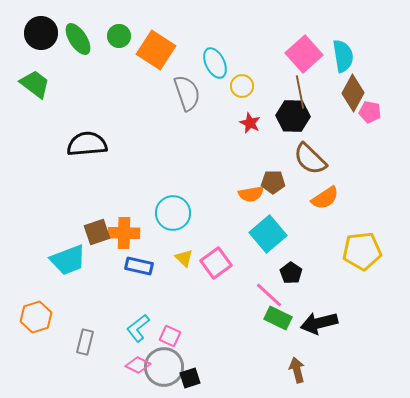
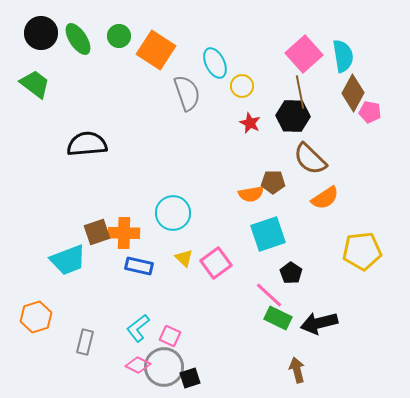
cyan square at (268, 234): rotated 21 degrees clockwise
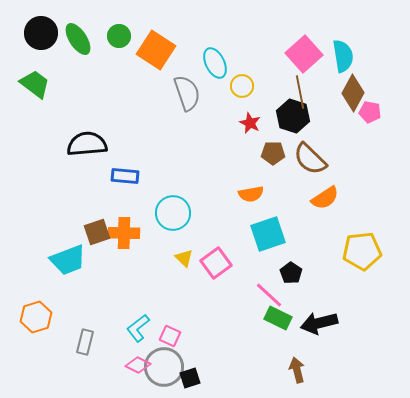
black hexagon at (293, 116): rotated 16 degrees clockwise
brown pentagon at (273, 182): moved 29 px up
blue rectangle at (139, 266): moved 14 px left, 90 px up; rotated 8 degrees counterclockwise
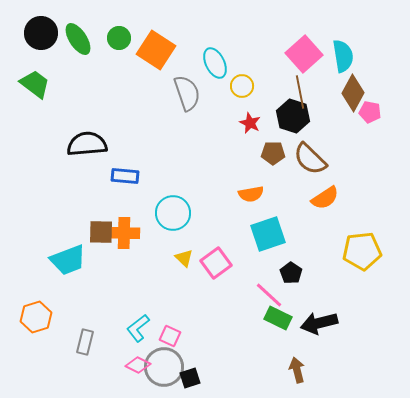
green circle at (119, 36): moved 2 px down
brown square at (97, 232): moved 4 px right; rotated 20 degrees clockwise
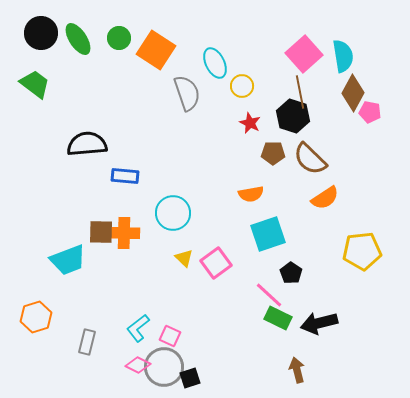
gray rectangle at (85, 342): moved 2 px right
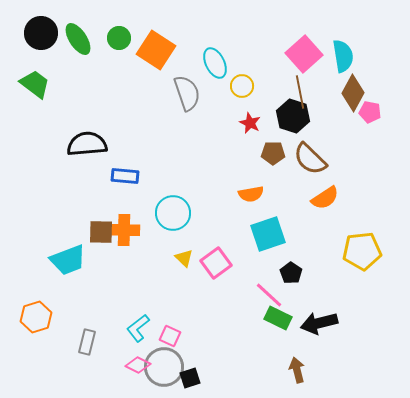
orange cross at (124, 233): moved 3 px up
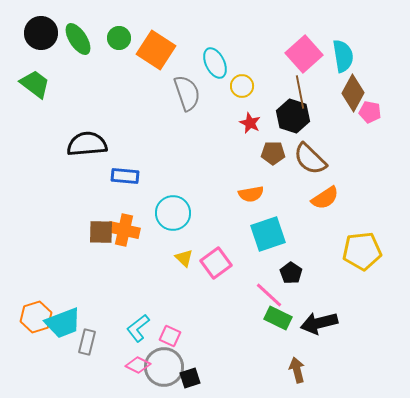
orange cross at (124, 230): rotated 12 degrees clockwise
cyan trapezoid at (68, 260): moved 5 px left, 63 px down
